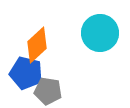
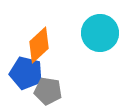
orange diamond: moved 2 px right
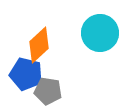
blue pentagon: moved 1 px down
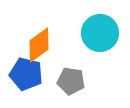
orange diamond: rotated 6 degrees clockwise
gray pentagon: moved 23 px right, 10 px up
